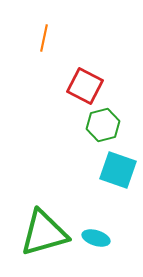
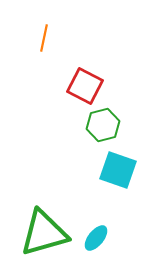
cyan ellipse: rotated 68 degrees counterclockwise
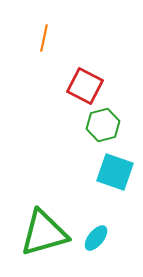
cyan square: moved 3 px left, 2 px down
